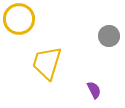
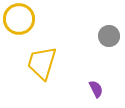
yellow trapezoid: moved 5 px left
purple semicircle: moved 2 px right, 1 px up
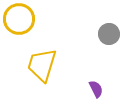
gray circle: moved 2 px up
yellow trapezoid: moved 2 px down
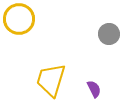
yellow trapezoid: moved 9 px right, 15 px down
purple semicircle: moved 2 px left
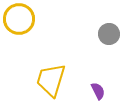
purple semicircle: moved 4 px right, 2 px down
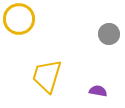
yellow trapezoid: moved 4 px left, 4 px up
purple semicircle: rotated 54 degrees counterclockwise
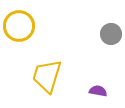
yellow circle: moved 7 px down
gray circle: moved 2 px right
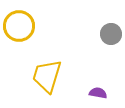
purple semicircle: moved 2 px down
